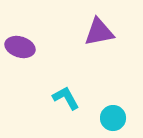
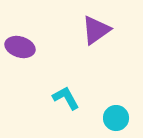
purple triangle: moved 3 px left, 2 px up; rotated 24 degrees counterclockwise
cyan circle: moved 3 px right
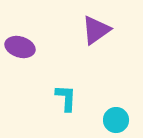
cyan L-shape: rotated 32 degrees clockwise
cyan circle: moved 2 px down
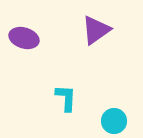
purple ellipse: moved 4 px right, 9 px up
cyan circle: moved 2 px left, 1 px down
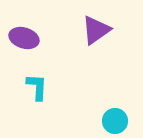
cyan L-shape: moved 29 px left, 11 px up
cyan circle: moved 1 px right
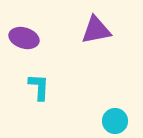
purple triangle: rotated 24 degrees clockwise
cyan L-shape: moved 2 px right
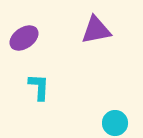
purple ellipse: rotated 52 degrees counterclockwise
cyan circle: moved 2 px down
